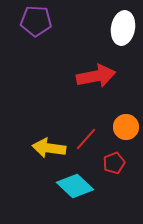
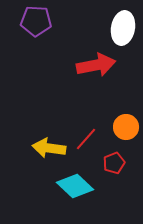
red arrow: moved 11 px up
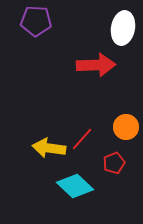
red arrow: rotated 9 degrees clockwise
red line: moved 4 px left
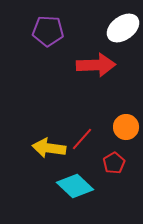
purple pentagon: moved 12 px right, 10 px down
white ellipse: rotated 44 degrees clockwise
red pentagon: rotated 10 degrees counterclockwise
